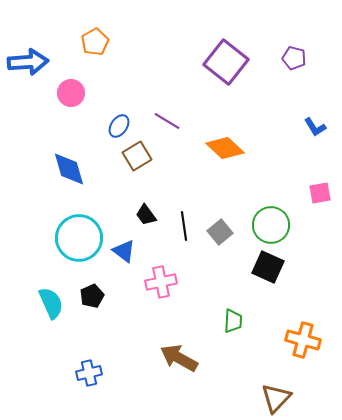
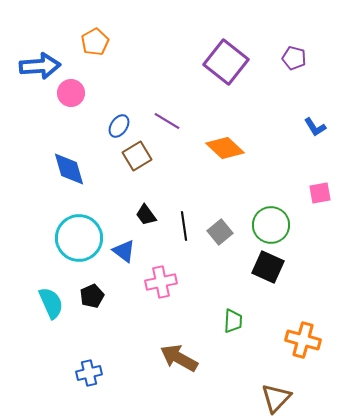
blue arrow: moved 12 px right, 4 px down
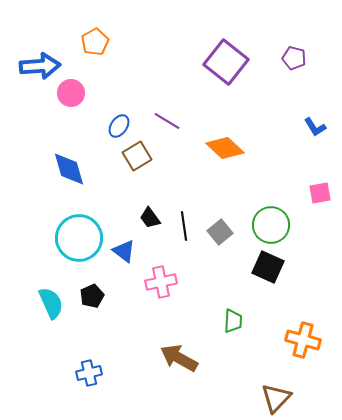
black trapezoid: moved 4 px right, 3 px down
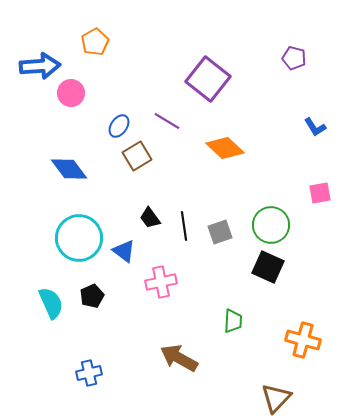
purple square: moved 18 px left, 17 px down
blue diamond: rotated 21 degrees counterclockwise
gray square: rotated 20 degrees clockwise
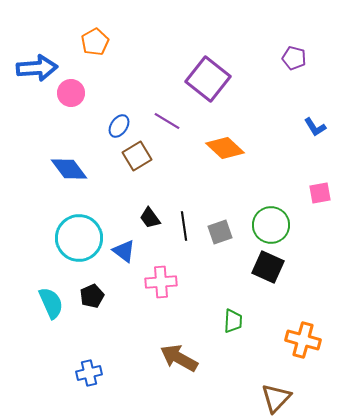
blue arrow: moved 3 px left, 2 px down
pink cross: rotated 8 degrees clockwise
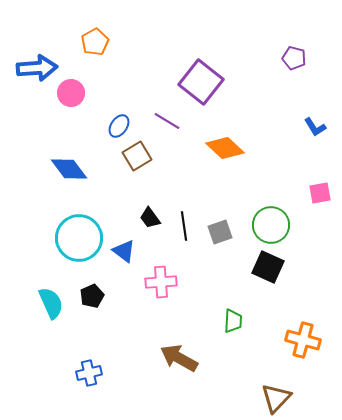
purple square: moved 7 px left, 3 px down
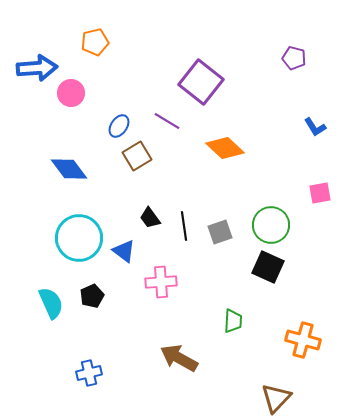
orange pentagon: rotated 16 degrees clockwise
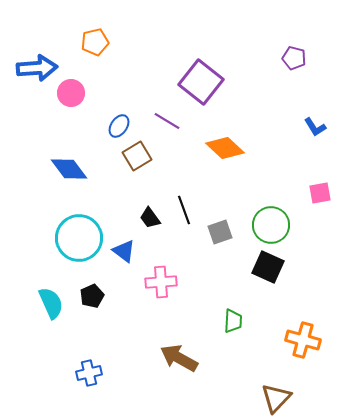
black line: moved 16 px up; rotated 12 degrees counterclockwise
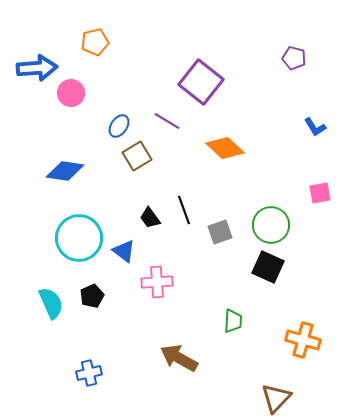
blue diamond: moved 4 px left, 2 px down; rotated 45 degrees counterclockwise
pink cross: moved 4 px left
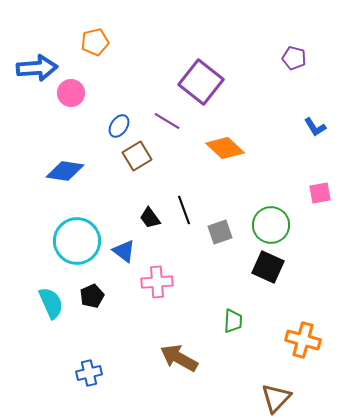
cyan circle: moved 2 px left, 3 px down
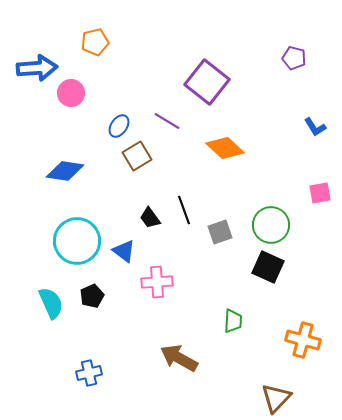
purple square: moved 6 px right
